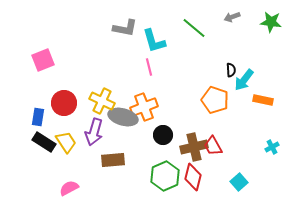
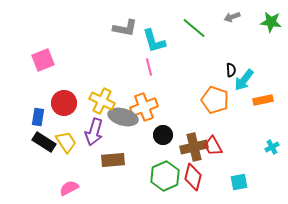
orange rectangle: rotated 24 degrees counterclockwise
cyan square: rotated 30 degrees clockwise
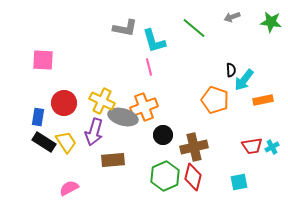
pink square: rotated 25 degrees clockwise
red trapezoid: moved 39 px right; rotated 70 degrees counterclockwise
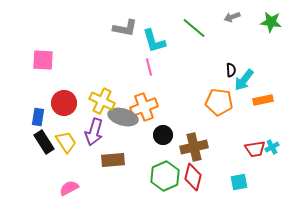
orange pentagon: moved 4 px right, 2 px down; rotated 12 degrees counterclockwise
black rectangle: rotated 25 degrees clockwise
red trapezoid: moved 3 px right, 3 px down
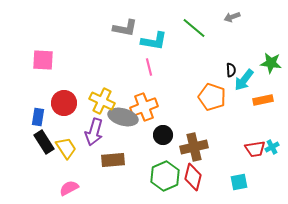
green star: moved 41 px down
cyan L-shape: rotated 64 degrees counterclockwise
orange pentagon: moved 7 px left, 5 px up; rotated 12 degrees clockwise
yellow trapezoid: moved 6 px down
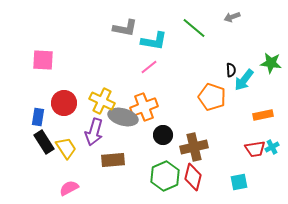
pink line: rotated 66 degrees clockwise
orange rectangle: moved 15 px down
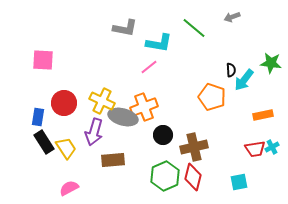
cyan L-shape: moved 5 px right, 2 px down
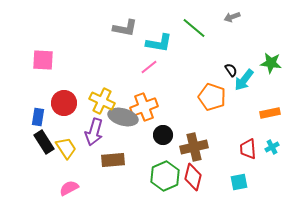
black semicircle: rotated 32 degrees counterclockwise
orange rectangle: moved 7 px right, 2 px up
red trapezoid: moved 7 px left; rotated 95 degrees clockwise
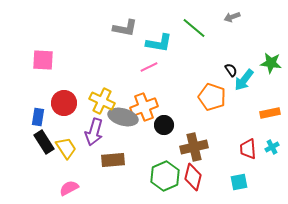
pink line: rotated 12 degrees clockwise
black circle: moved 1 px right, 10 px up
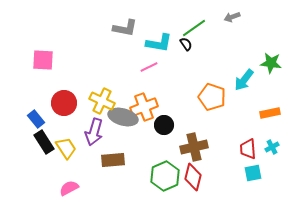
green line: rotated 75 degrees counterclockwise
black semicircle: moved 45 px left, 26 px up
blue rectangle: moved 2 px left, 2 px down; rotated 48 degrees counterclockwise
cyan square: moved 14 px right, 9 px up
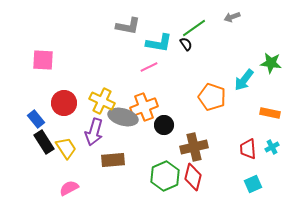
gray L-shape: moved 3 px right, 2 px up
orange rectangle: rotated 24 degrees clockwise
cyan square: moved 11 px down; rotated 12 degrees counterclockwise
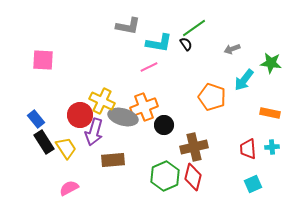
gray arrow: moved 32 px down
red circle: moved 16 px right, 12 px down
cyan cross: rotated 24 degrees clockwise
